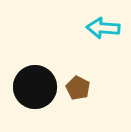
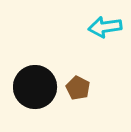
cyan arrow: moved 2 px right, 1 px up; rotated 12 degrees counterclockwise
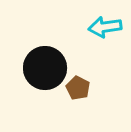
black circle: moved 10 px right, 19 px up
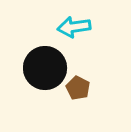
cyan arrow: moved 31 px left
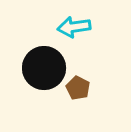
black circle: moved 1 px left
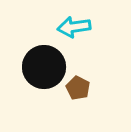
black circle: moved 1 px up
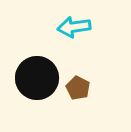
black circle: moved 7 px left, 11 px down
